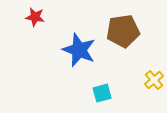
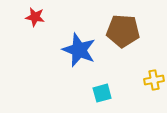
brown pentagon: rotated 12 degrees clockwise
yellow cross: rotated 30 degrees clockwise
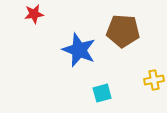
red star: moved 1 px left, 3 px up; rotated 18 degrees counterclockwise
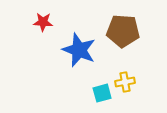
red star: moved 9 px right, 8 px down; rotated 12 degrees clockwise
yellow cross: moved 29 px left, 2 px down
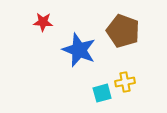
brown pentagon: rotated 16 degrees clockwise
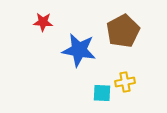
brown pentagon: rotated 24 degrees clockwise
blue star: rotated 12 degrees counterclockwise
cyan square: rotated 18 degrees clockwise
